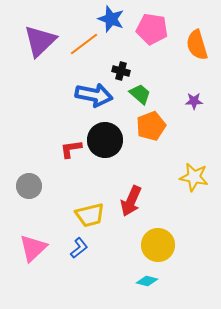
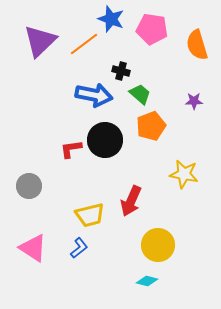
yellow star: moved 10 px left, 3 px up
pink triangle: rotated 44 degrees counterclockwise
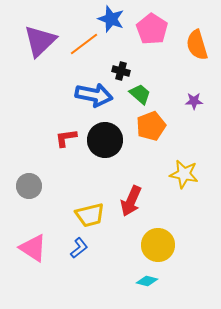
pink pentagon: rotated 24 degrees clockwise
red L-shape: moved 5 px left, 11 px up
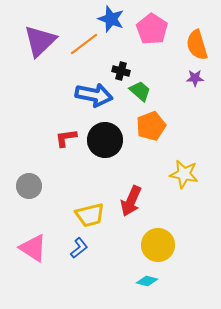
green trapezoid: moved 3 px up
purple star: moved 1 px right, 23 px up
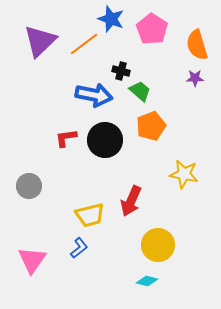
pink triangle: moved 1 px left, 12 px down; rotated 32 degrees clockwise
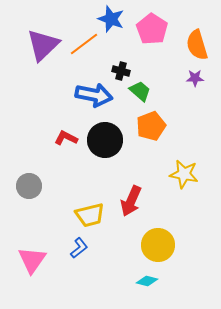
purple triangle: moved 3 px right, 4 px down
red L-shape: rotated 35 degrees clockwise
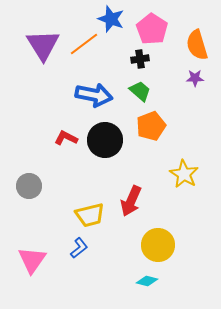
purple triangle: rotated 18 degrees counterclockwise
black cross: moved 19 px right, 12 px up; rotated 24 degrees counterclockwise
yellow star: rotated 20 degrees clockwise
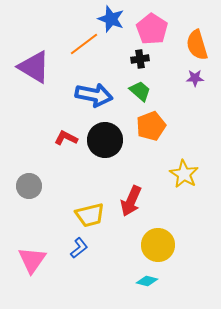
purple triangle: moved 9 px left, 22 px down; rotated 27 degrees counterclockwise
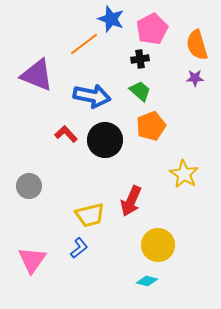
pink pentagon: rotated 12 degrees clockwise
purple triangle: moved 3 px right, 8 px down; rotated 9 degrees counterclockwise
blue arrow: moved 2 px left, 1 px down
red L-shape: moved 4 px up; rotated 20 degrees clockwise
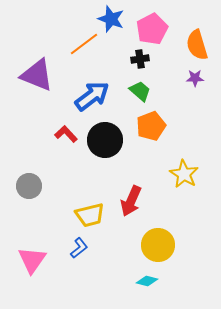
blue arrow: rotated 48 degrees counterclockwise
